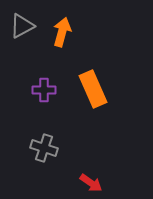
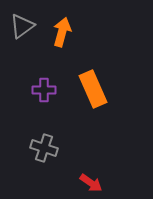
gray triangle: rotated 8 degrees counterclockwise
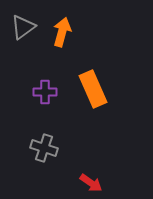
gray triangle: moved 1 px right, 1 px down
purple cross: moved 1 px right, 2 px down
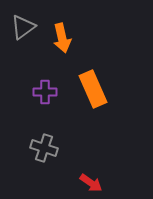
orange arrow: moved 6 px down; rotated 152 degrees clockwise
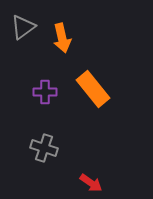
orange rectangle: rotated 15 degrees counterclockwise
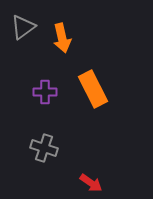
orange rectangle: rotated 12 degrees clockwise
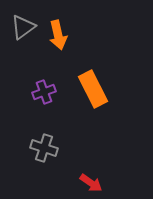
orange arrow: moved 4 px left, 3 px up
purple cross: moved 1 px left; rotated 20 degrees counterclockwise
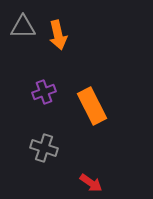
gray triangle: rotated 36 degrees clockwise
orange rectangle: moved 1 px left, 17 px down
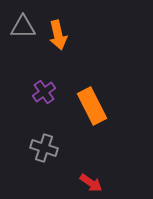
purple cross: rotated 15 degrees counterclockwise
